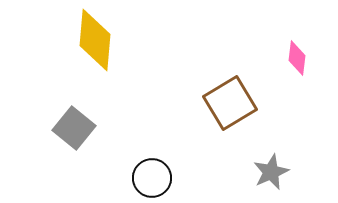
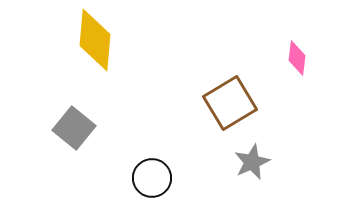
gray star: moved 19 px left, 10 px up
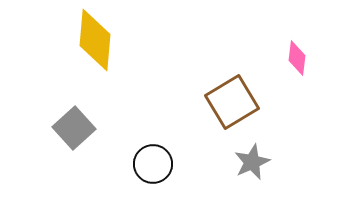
brown square: moved 2 px right, 1 px up
gray square: rotated 9 degrees clockwise
black circle: moved 1 px right, 14 px up
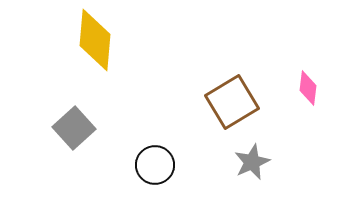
pink diamond: moved 11 px right, 30 px down
black circle: moved 2 px right, 1 px down
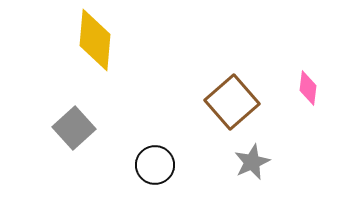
brown square: rotated 10 degrees counterclockwise
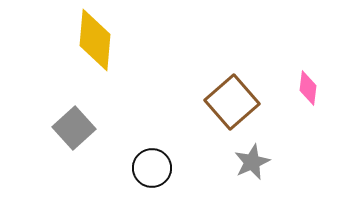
black circle: moved 3 px left, 3 px down
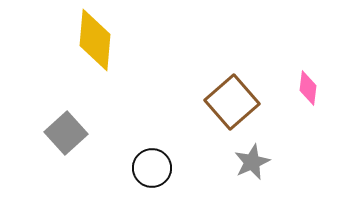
gray square: moved 8 px left, 5 px down
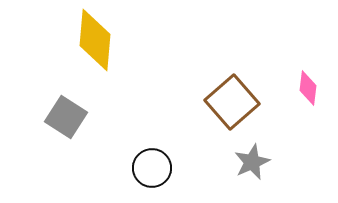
gray square: moved 16 px up; rotated 15 degrees counterclockwise
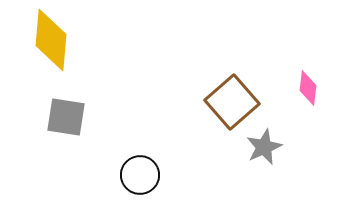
yellow diamond: moved 44 px left
gray square: rotated 24 degrees counterclockwise
gray star: moved 12 px right, 15 px up
black circle: moved 12 px left, 7 px down
